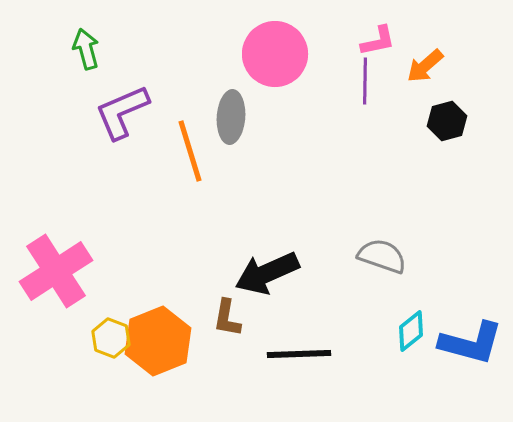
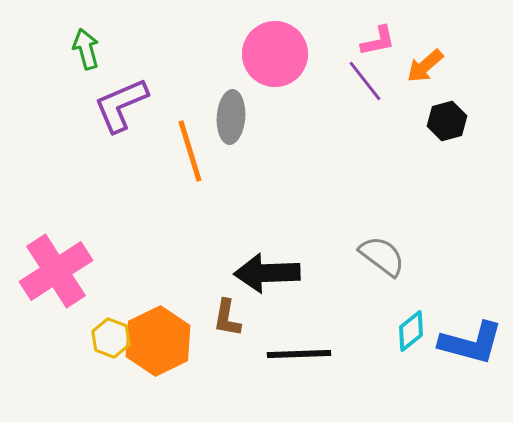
purple line: rotated 39 degrees counterclockwise
purple L-shape: moved 1 px left, 7 px up
gray semicircle: rotated 18 degrees clockwise
black arrow: rotated 22 degrees clockwise
orange hexagon: rotated 4 degrees counterclockwise
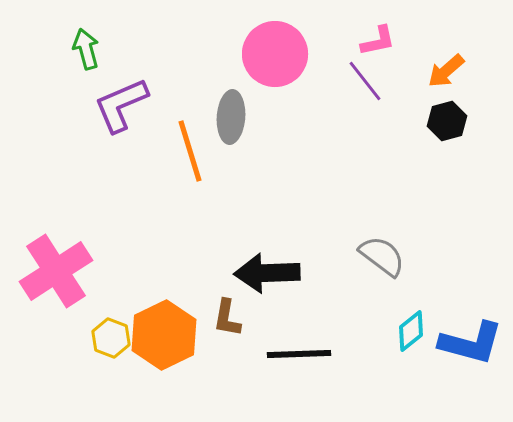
orange arrow: moved 21 px right, 5 px down
orange hexagon: moved 6 px right, 6 px up
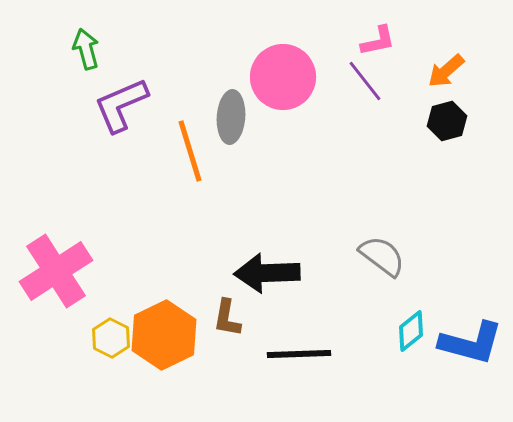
pink circle: moved 8 px right, 23 px down
yellow hexagon: rotated 6 degrees clockwise
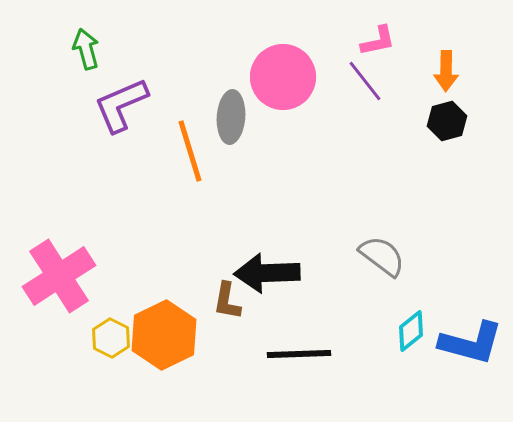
orange arrow: rotated 48 degrees counterclockwise
pink cross: moved 3 px right, 5 px down
brown L-shape: moved 17 px up
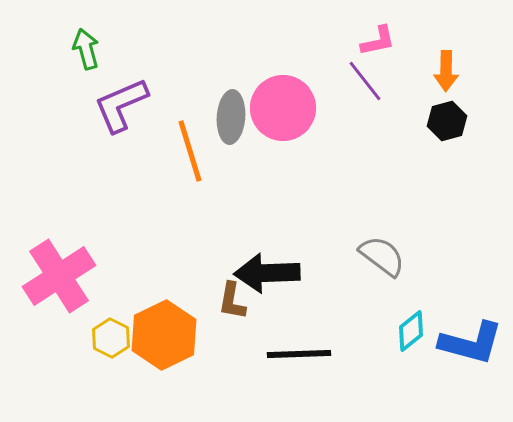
pink circle: moved 31 px down
brown L-shape: moved 5 px right
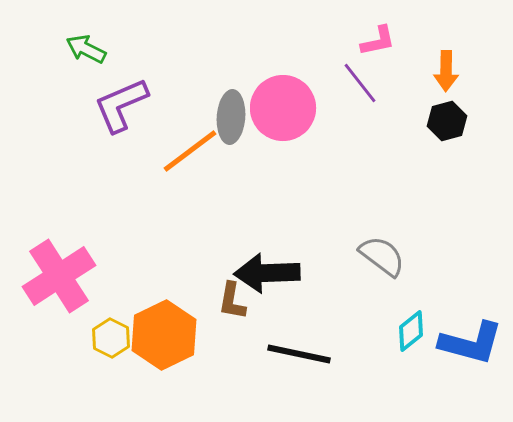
green arrow: rotated 48 degrees counterclockwise
purple line: moved 5 px left, 2 px down
orange line: rotated 70 degrees clockwise
black line: rotated 14 degrees clockwise
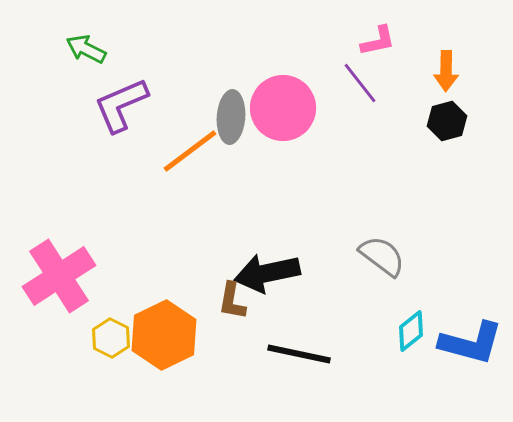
black arrow: rotated 10 degrees counterclockwise
